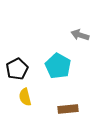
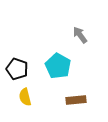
gray arrow: rotated 36 degrees clockwise
black pentagon: rotated 25 degrees counterclockwise
brown rectangle: moved 8 px right, 9 px up
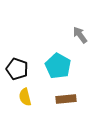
brown rectangle: moved 10 px left, 1 px up
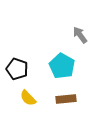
cyan pentagon: moved 4 px right
yellow semicircle: moved 3 px right, 1 px down; rotated 30 degrees counterclockwise
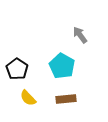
black pentagon: rotated 15 degrees clockwise
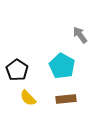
black pentagon: moved 1 px down
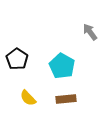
gray arrow: moved 10 px right, 3 px up
black pentagon: moved 11 px up
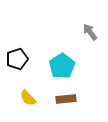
black pentagon: rotated 20 degrees clockwise
cyan pentagon: rotated 10 degrees clockwise
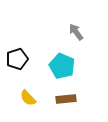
gray arrow: moved 14 px left
cyan pentagon: rotated 15 degrees counterclockwise
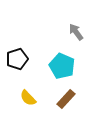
brown rectangle: rotated 42 degrees counterclockwise
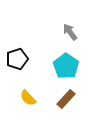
gray arrow: moved 6 px left
cyan pentagon: moved 4 px right; rotated 10 degrees clockwise
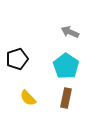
gray arrow: rotated 30 degrees counterclockwise
brown rectangle: moved 1 px up; rotated 30 degrees counterclockwise
